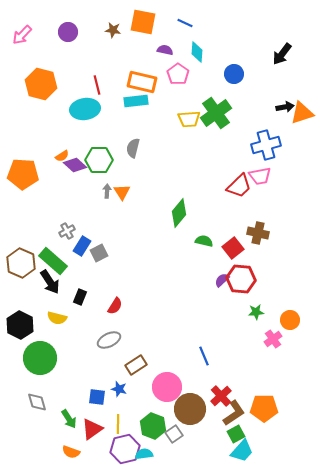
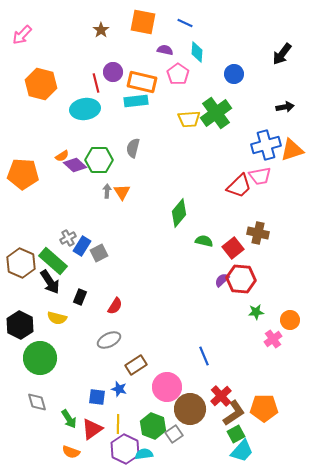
brown star at (113, 30): moved 12 px left; rotated 28 degrees clockwise
purple circle at (68, 32): moved 45 px right, 40 px down
red line at (97, 85): moved 1 px left, 2 px up
orange triangle at (302, 113): moved 10 px left, 37 px down
gray cross at (67, 231): moved 1 px right, 7 px down
purple hexagon at (125, 449): rotated 20 degrees counterclockwise
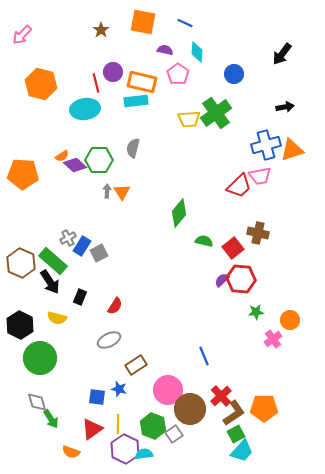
pink circle at (167, 387): moved 1 px right, 3 px down
green arrow at (69, 419): moved 18 px left
